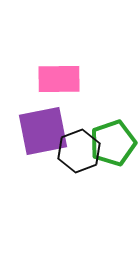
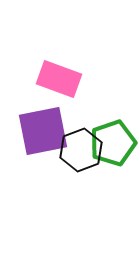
pink rectangle: rotated 21 degrees clockwise
black hexagon: moved 2 px right, 1 px up
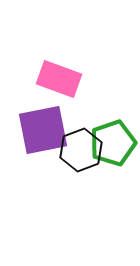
purple square: moved 1 px up
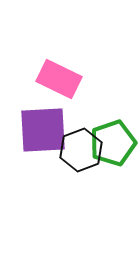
pink rectangle: rotated 6 degrees clockwise
purple square: rotated 8 degrees clockwise
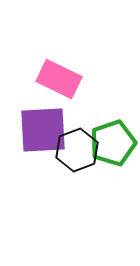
black hexagon: moved 4 px left
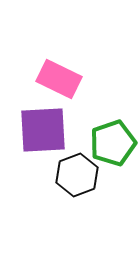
black hexagon: moved 25 px down
